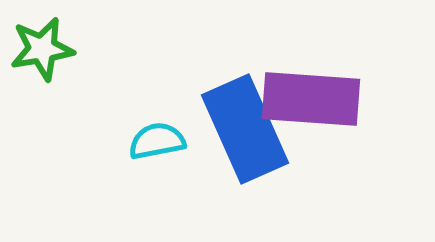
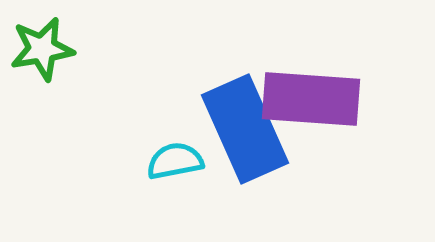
cyan semicircle: moved 18 px right, 20 px down
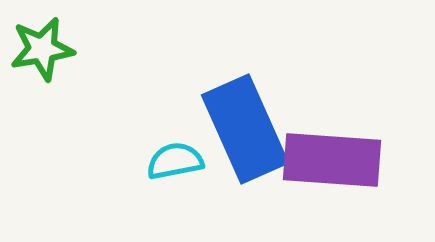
purple rectangle: moved 21 px right, 61 px down
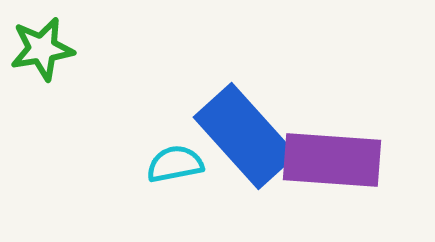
blue rectangle: moved 7 px down; rotated 18 degrees counterclockwise
cyan semicircle: moved 3 px down
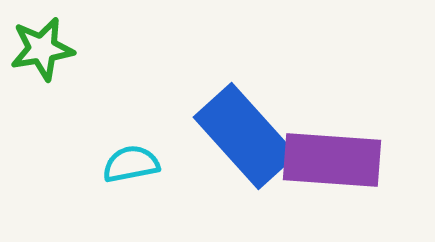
cyan semicircle: moved 44 px left
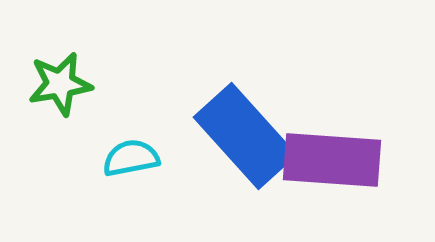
green star: moved 18 px right, 35 px down
cyan semicircle: moved 6 px up
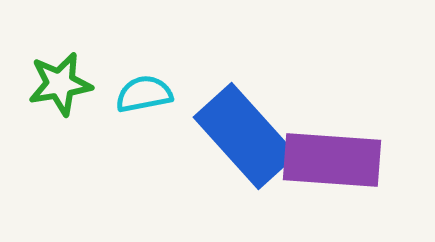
cyan semicircle: moved 13 px right, 64 px up
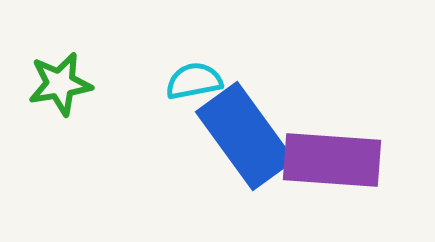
cyan semicircle: moved 50 px right, 13 px up
blue rectangle: rotated 6 degrees clockwise
